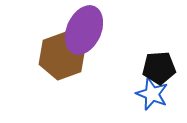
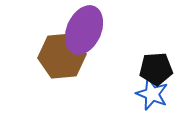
brown hexagon: rotated 15 degrees clockwise
black pentagon: moved 3 px left, 1 px down
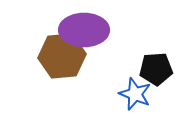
purple ellipse: rotated 66 degrees clockwise
blue star: moved 17 px left
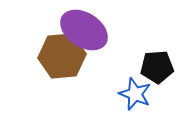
purple ellipse: rotated 33 degrees clockwise
black pentagon: moved 1 px right, 2 px up
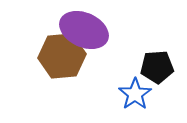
purple ellipse: rotated 9 degrees counterclockwise
blue star: rotated 16 degrees clockwise
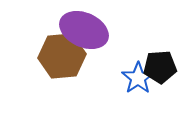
black pentagon: moved 3 px right
blue star: moved 3 px right, 16 px up
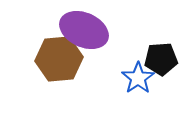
brown hexagon: moved 3 px left, 3 px down
black pentagon: moved 1 px right, 8 px up
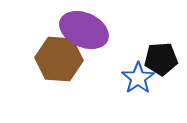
brown hexagon: rotated 9 degrees clockwise
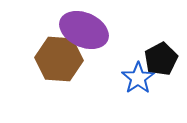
black pentagon: rotated 24 degrees counterclockwise
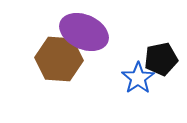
purple ellipse: moved 2 px down
black pentagon: rotated 16 degrees clockwise
